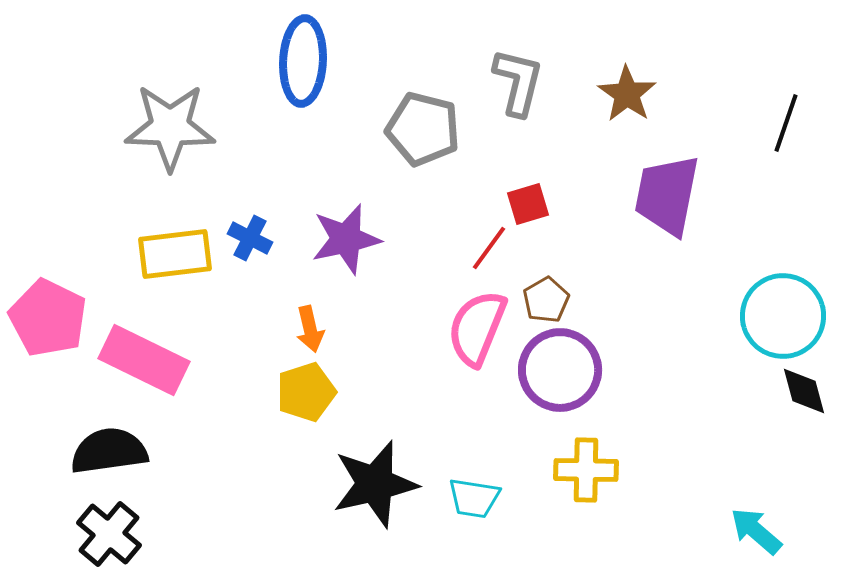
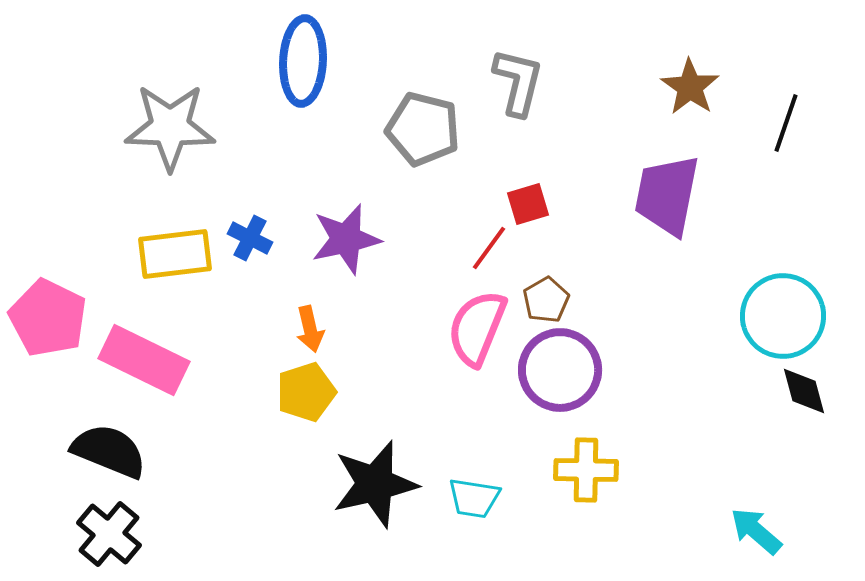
brown star: moved 63 px right, 7 px up
black semicircle: rotated 30 degrees clockwise
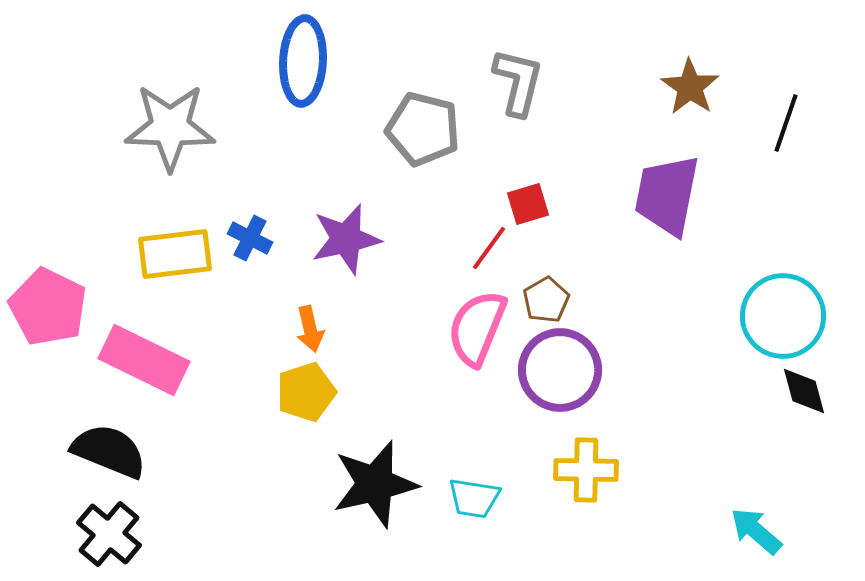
pink pentagon: moved 11 px up
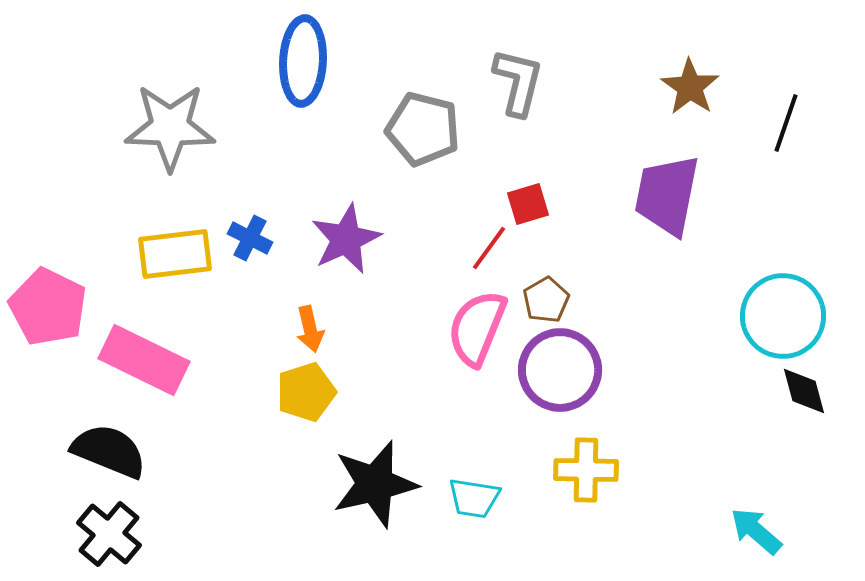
purple star: rotated 12 degrees counterclockwise
